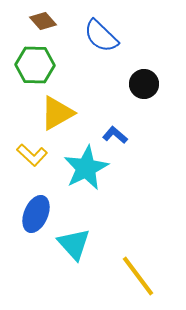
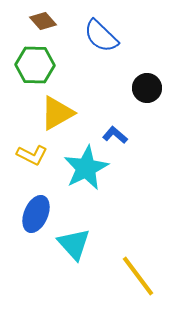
black circle: moved 3 px right, 4 px down
yellow L-shape: rotated 16 degrees counterclockwise
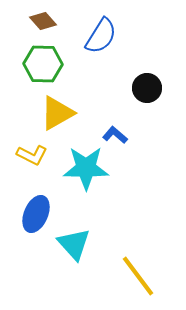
blue semicircle: rotated 102 degrees counterclockwise
green hexagon: moved 8 px right, 1 px up
cyan star: rotated 27 degrees clockwise
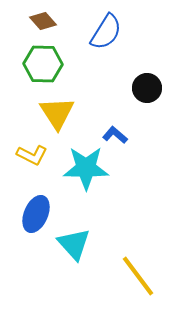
blue semicircle: moved 5 px right, 4 px up
yellow triangle: rotated 33 degrees counterclockwise
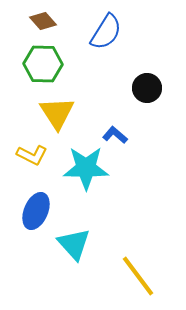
blue ellipse: moved 3 px up
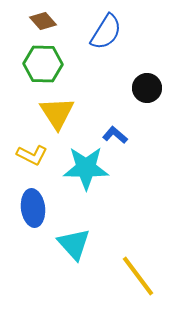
blue ellipse: moved 3 px left, 3 px up; rotated 30 degrees counterclockwise
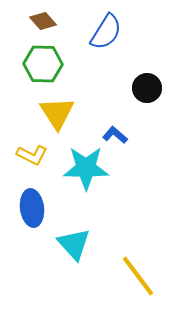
blue ellipse: moved 1 px left
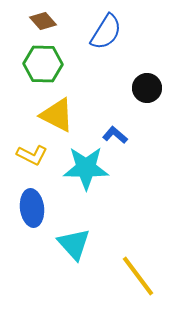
yellow triangle: moved 2 px down; rotated 30 degrees counterclockwise
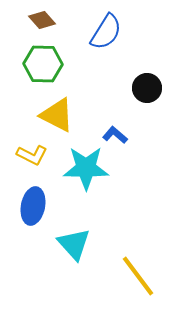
brown diamond: moved 1 px left, 1 px up
blue ellipse: moved 1 px right, 2 px up; rotated 18 degrees clockwise
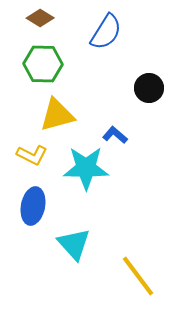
brown diamond: moved 2 px left, 2 px up; rotated 16 degrees counterclockwise
black circle: moved 2 px right
yellow triangle: rotated 42 degrees counterclockwise
